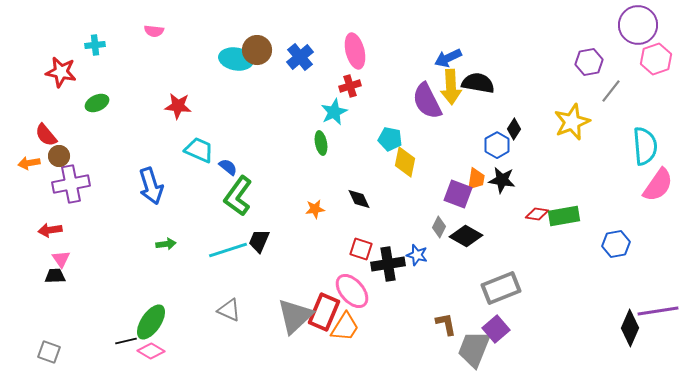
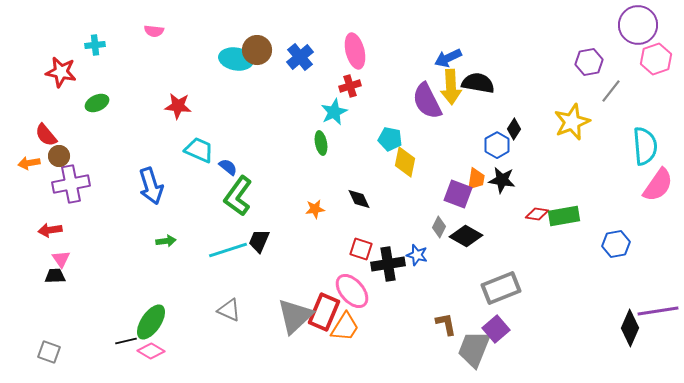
green arrow at (166, 244): moved 3 px up
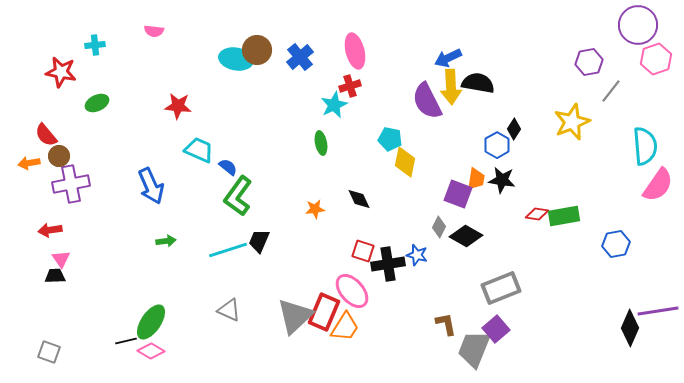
cyan star at (334, 112): moved 7 px up
blue arrow at (151, 186): rotated 6 degrees counterclockwise
red square at (361, 249): moved 2 px right, 2 px down
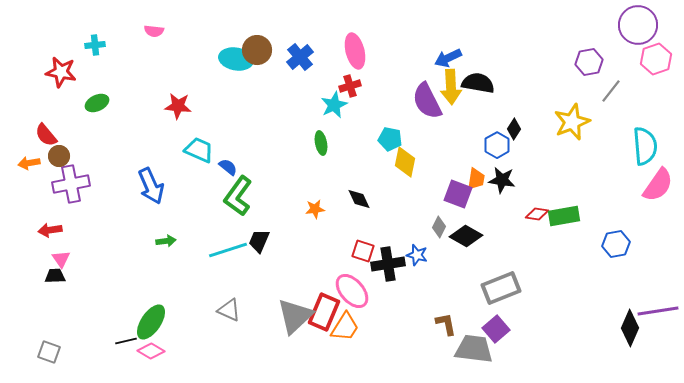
gray trapezoid at (474, 349): rotated 75 degrees clockwise
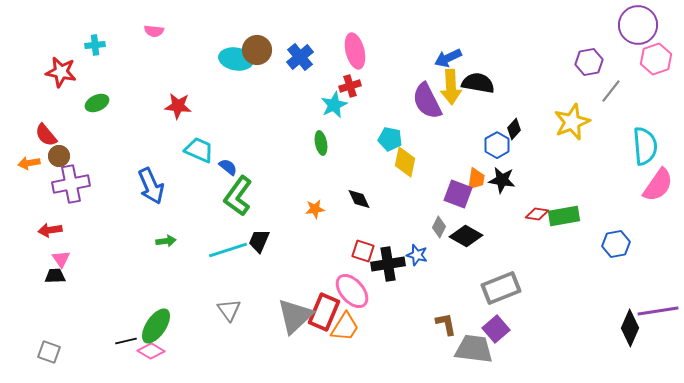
black diamond at (514, 129): rotated 10 degrees clockwise
gray triangle at (229, 310): rotated 30 degrees clockwise
green ellipse at (151, 322): moved 5 px right, 4 px down
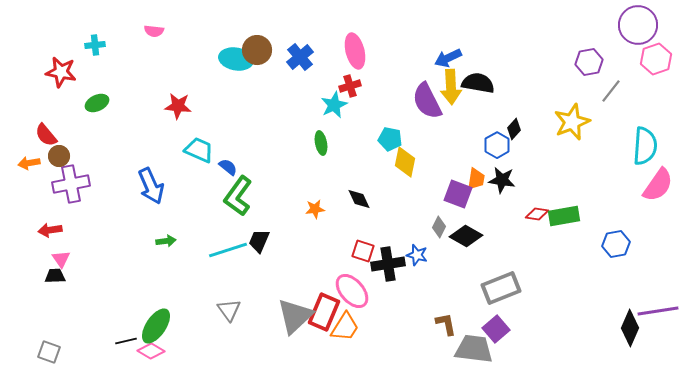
cyan semicircle at (645, 146): rotated 9 degrees clockwise
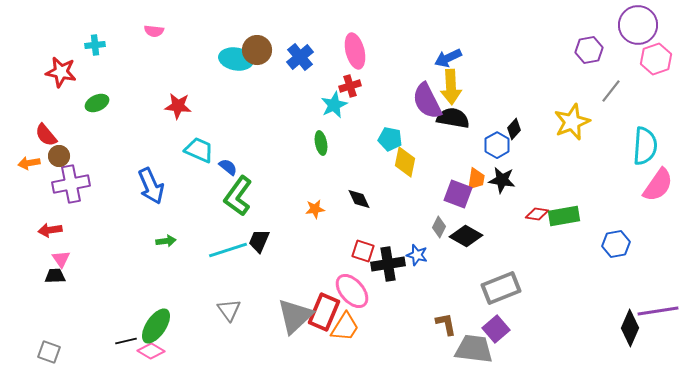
purple hexagon at (589, 62): moved 12 px up
black semicircle at (478, 83): moved 25 px left, 35 px down
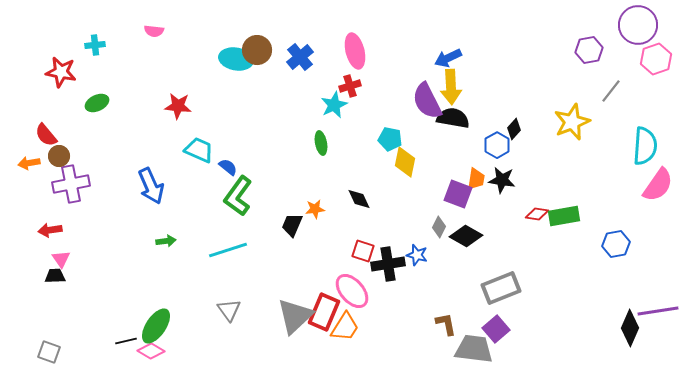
black trapezoid at (259, 241): moved 33 px right, 16 px up
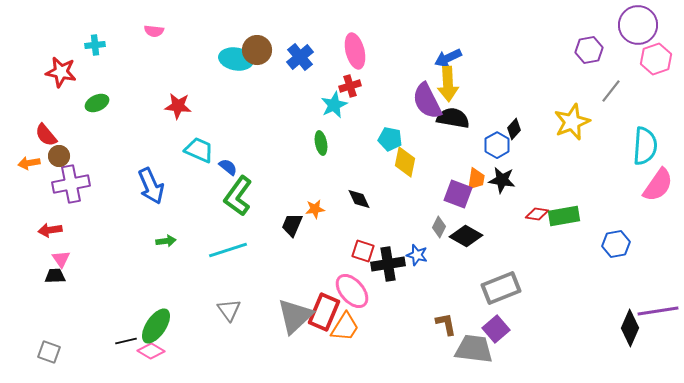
yellow arrow at (451, 87): moved 3 px left, 3 px up
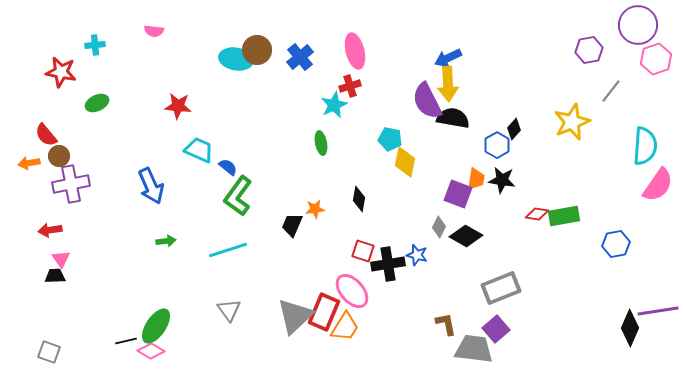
black diamond at (359, 199): rotated 35 degrees clockwise
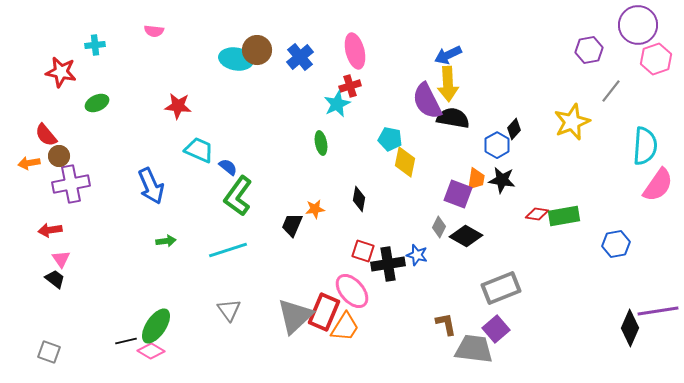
blue arrow at (448, 58): moved 3 px up
cyan star at (334, 105): moved 3 px right, 1 px up
black trapezoid at (55, 276): moved 3 px down; rotated 40 degrees clockwise
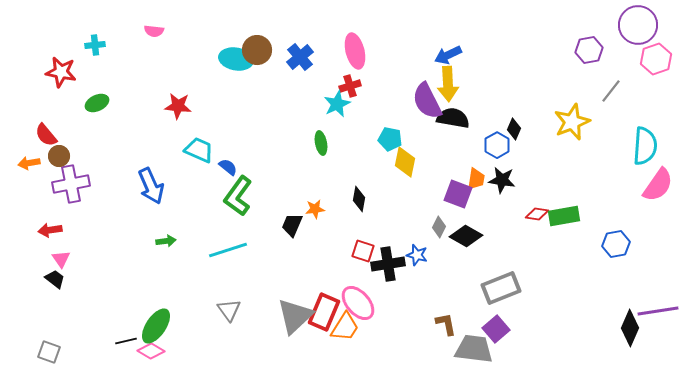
black diamond at (514, 129): rotated 20 degrees counterclockwise
pink ellipse at (352, 291): moved 6 px right, 12 px down
